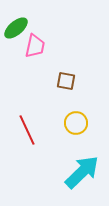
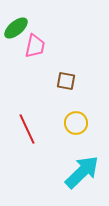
red line: moved 1 px up
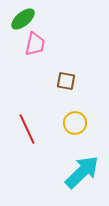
green ellipse: moved 7 px right, 9 px up
pink trapezoid: moved 2 px up
yellow circle: moved 1 px left
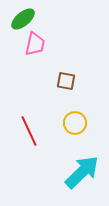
red line: moved 2 px right, 2 px down
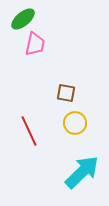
brown square: moved 12 px down
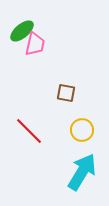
green ellipse: moved 1 px left, 12 px down
yellow circle: moved 7 px right, 7 px down
red line: rotated 20 degrees counterclockwise
cyan arrow: rotated 15 degrees counterclockwise
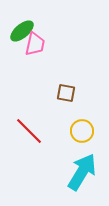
yellow circle: moved 1 px down
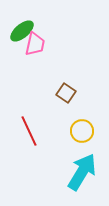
brown square: rotated 24 degrees clockwise
red line: rotated 20 degrees clockwise
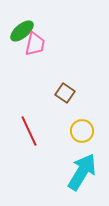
brown square: moved 1 px left
